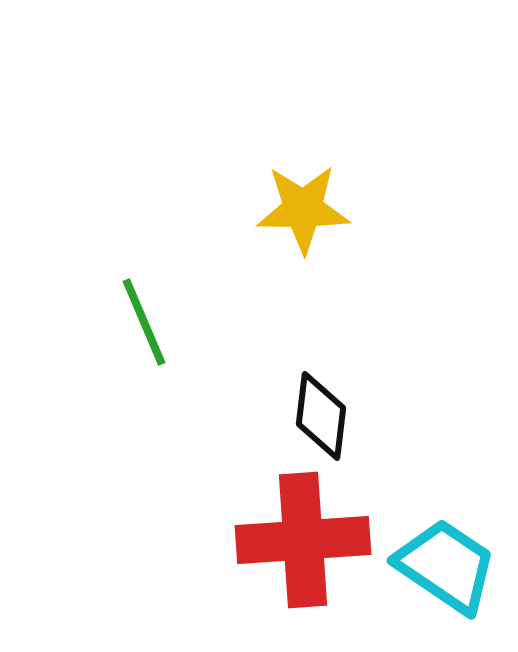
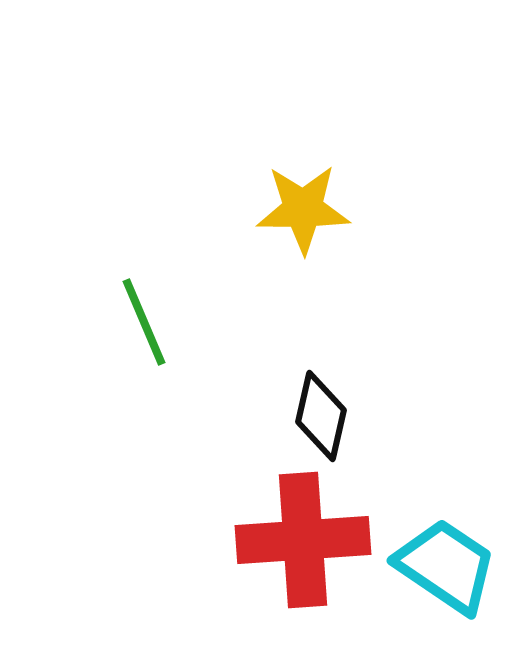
black diamond: rotated 6 degrees clockwise
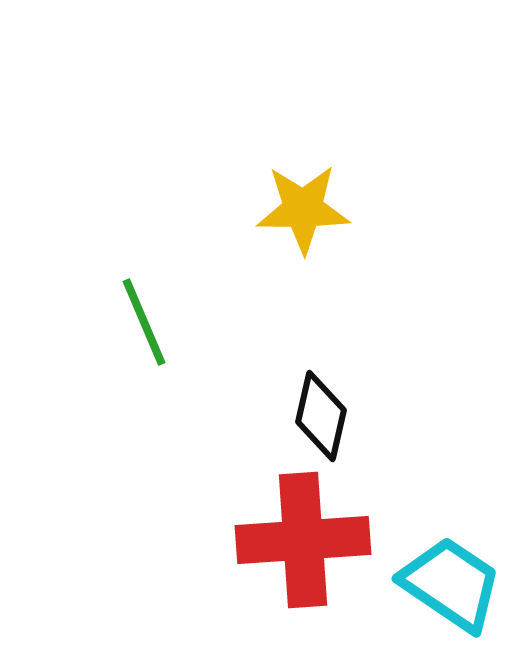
cyan trapezoid: moved 5 px right, 18 px down
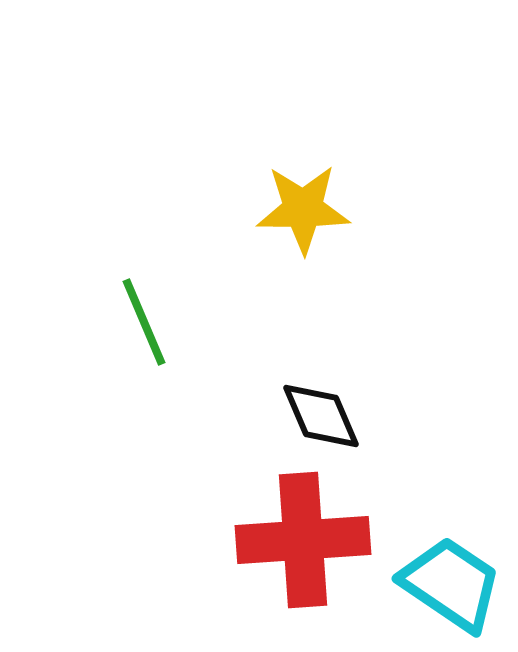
black diamond: rotated 36 degrees counterclockwise
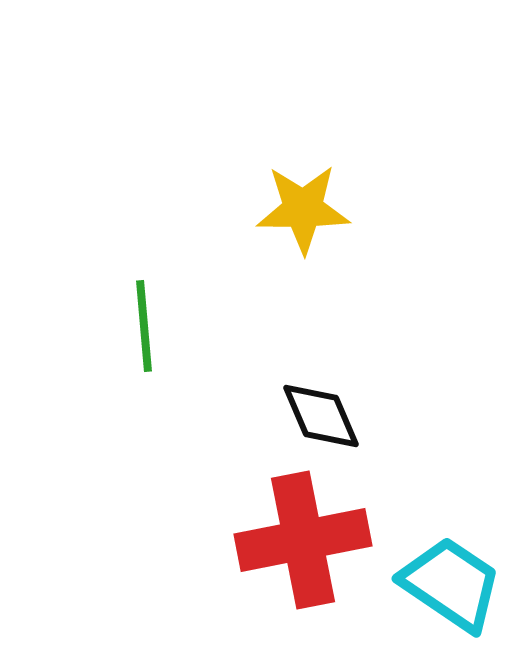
green line: moved 4 px down; rotated 18 degrees clockwise
red cross: rotated 7 degrees counterclockwise
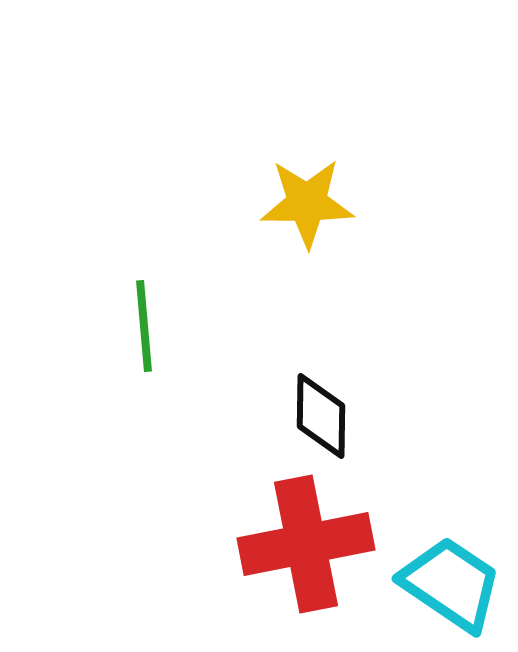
yellow star: moved 4 px right, 6 px up
black diamond: rotated 24 degrees clockwise
red cross: moved 3 px right, 4 px down
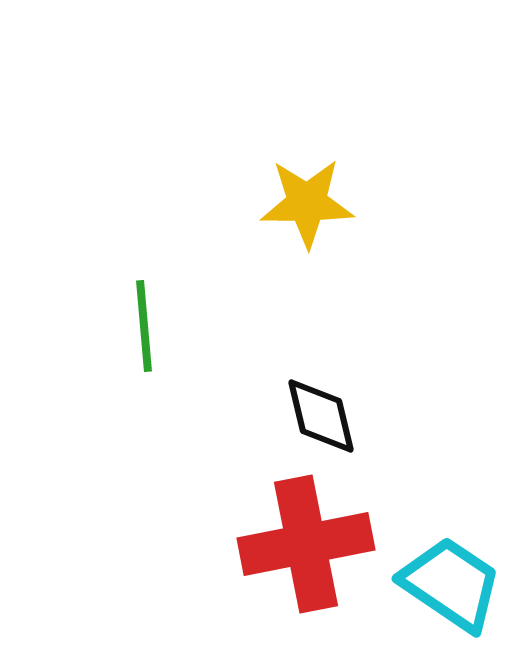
black diamond: rotated 14 degrees counterclockwise
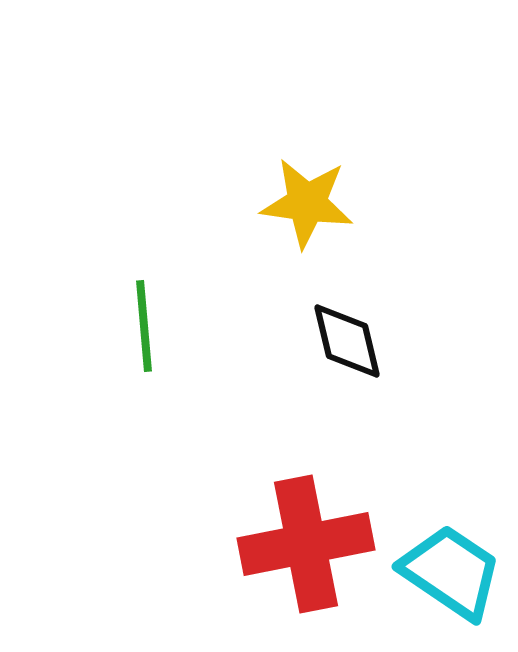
yellow star: rotated 8 degrees clockwise
black diamond: moved 26 px right, 75 px up
cyan trapezoid: moved 12 px up
